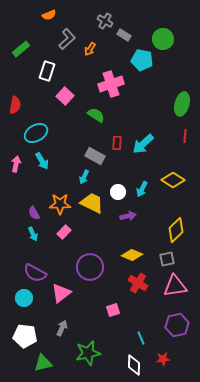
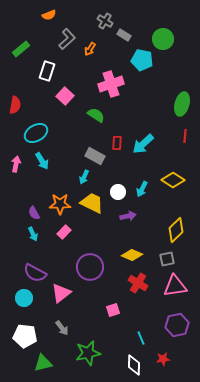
gray arrow at (62, 328): rotated 119 degrees clockwise
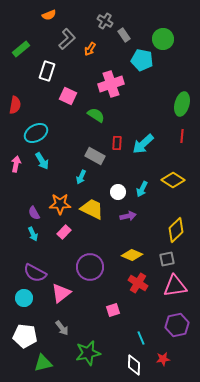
gray rectangle at (124, 35): rotated 24 degrees clockwise
pink square at (65, 96): moved 3 px right; rotated 18 degrees counterclockwise
red line at (185, 136): moved 3 px left
cyan arrow at (84, 177): moved 3 px left
yellow trapezoid at (92, 203): moved 6 px down
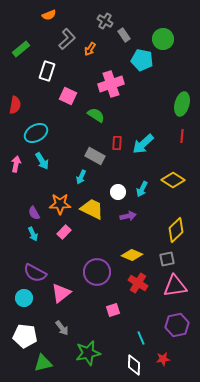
purple circle at (90, 267): moved 7 px right, 5 px down
